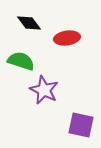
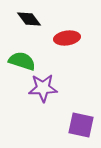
black diamond: moved 4 px up
green semicircle: moved 1 px right
purple star: moved 1 px left, 2 px up; rotated 28 degrees counterclockwise
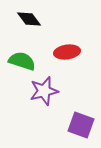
red ellipse: moved 14 px down
purple star: moved 1 px right, 3 px down; rotated 12 degrees counterclockwise
purple square: rotated 8 degrees clockwise
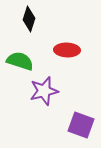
black diamond: rotated 55 degrees clockwise
red ellipse: moved 2 px up; rotated 10 degrees clockwise
green semicircle: moved 2 px left
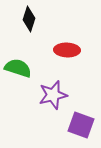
green semicircle: moved 2 px left, 7 px down
purple star: moved 9 px right, 4 px down
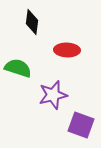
black diamond: moved 3 px right, 3 px down; rotated 10 degrees counterclockwise
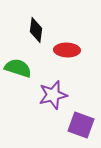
black diamond: moved 4 px right, 8 px down
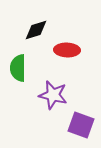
black diamond: rotated 65 degrees clockwise
green semicircle: rotated 108 degrees counterclockwise
purple star: rotated 28 degrees clockwise
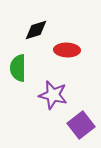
purple square: rotated 32 degrees clockwise
